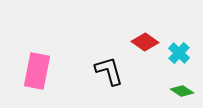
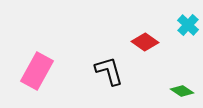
cyan cross: moved 9 px right, 28 px up
pink rectangle: rotated 18 degrees clockwise
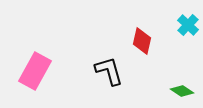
red diamond: moved 3 px left, 1 px up; rotated 68 degrees clockwise
pink rectangle: moved 2 px left
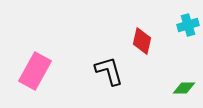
cyan cross: rotated 30 degrees clockwise
green diamond: moved 2 px right, 3 px up; rotated 35 degrees counterclockwise
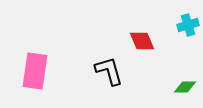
red diamond: rotated 36 degrees counterclockwise
pink rectangle: rotated 21 degrees counterclockwise
green diamond: moved 1 px right, 1 px up
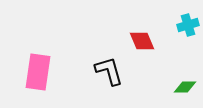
pink rectangle: moved 3 px right, 1 px down
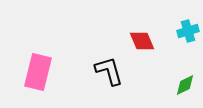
cyan cross: moved 6 px down
pink rectangle: rotated 6 degrees clockwise
green diamond: moved 2 px up; rotated 25 degrees counterclockwise
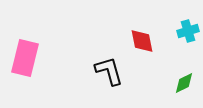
red diamond: rotated 12 degrees clockwise
pink rectangle: moved 13 px left, 14 px up
green diamond: moved 1 px left, 2 px up
